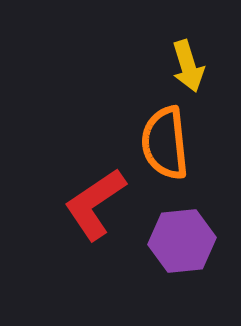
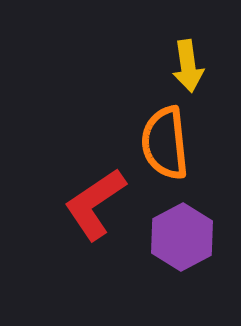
yellow arrow: rotated 9 degrees clockwise
purple hexagon: moved 4 px up; rotated 22 degrees counterclockwise
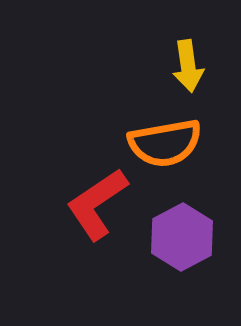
orange semicircle: rotated 94 degrees counterclockwise
red L-shape: moved 2 px right
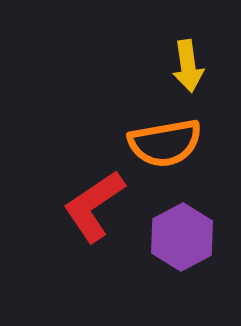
red L-shape: moved 3 px left, 2 px down
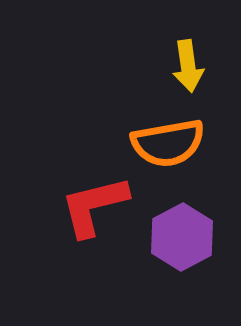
orange semicircle: moved 3 px right
red L-shape: rotated 20 degrees clockwise
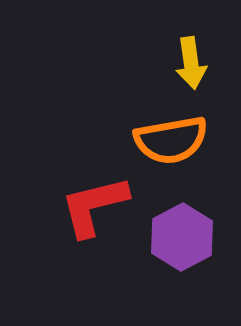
yellow arrow: moved 3 px right, 3 px up
orange semicircle: moved 3 px right, 3 px up
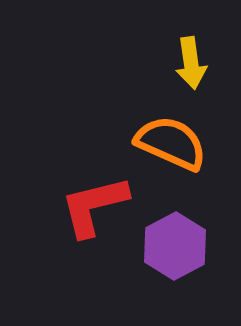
orange semicircle: moved 3 px down; rotated 146 degrees counterclockwise
purple hexagon: moved 7 px left, 9 px down
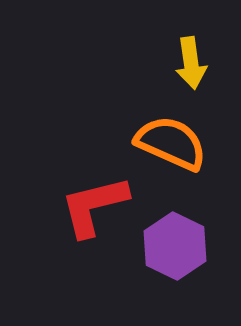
purple hexagon: rotated 6 degrees counterclockwise
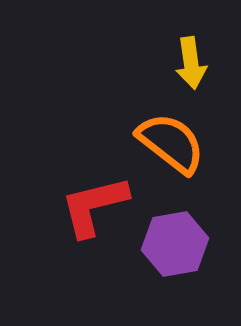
orange semicircle: rotated 14 degrees clockwise
purple hexagon: moved 2 px up; rotated 24 degrees clockwise
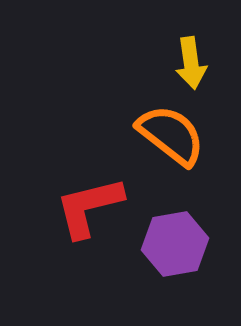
orange semicircle: moved 8 px up
red L-shape: moved 5 px left, 1 px down
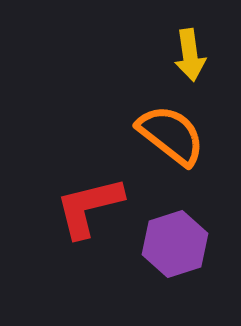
yellow arrow: moved 1 px left, 8 px up
purple hexagon: rotated 8 degrees counterclockwise
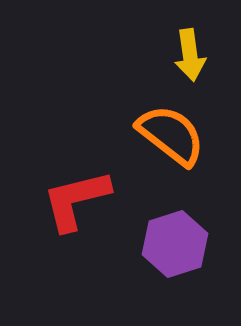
red L-shape: moved 13 px left, 7 px up
